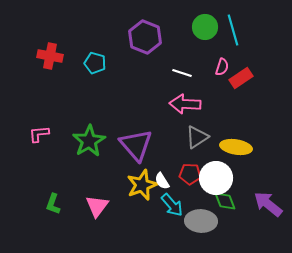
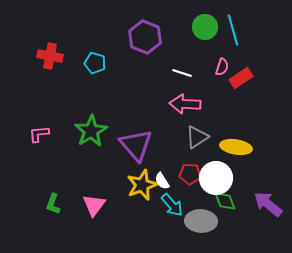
green star: moved 2 px right, 10 px up
pink triangle: moved 3 px left, 1 px up
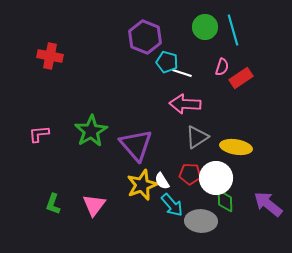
cyan pentagon: moved 72 px right, 1 px up
green diamond: rotated 20 degrees clockwise
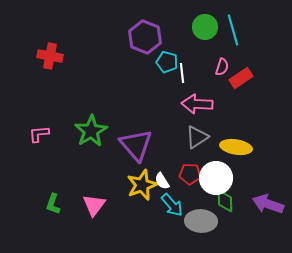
white line: rotated 66 degrees clockwise
pink arrow: moved 12 px right
purple arrow: rotated 20 degrees counterclockwise
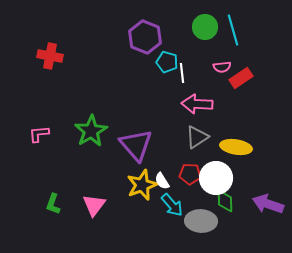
pink semicircle: rotated 66 degrees clockwise
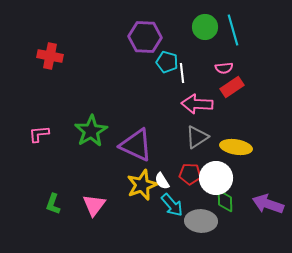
purple hexagon: rotated 20 degrees counterclockwise
pink semicircle: moved 2 px right, 1 px down
red rectangle: moved 9 px left, 9 px down
purple triangle: rotated 24 degrees counterclockwise
